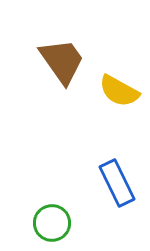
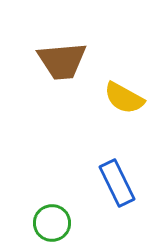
brown trapezoid: rotated 120 degrees clockwise
yellow semicircle: moved 5 px right, 7 px down
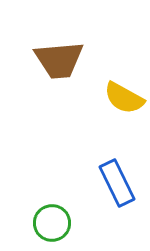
brown trapezoid: moved 3 px left, 1 px up
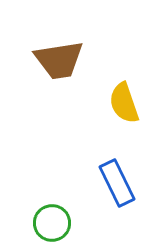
brown trapezoid: rotated 4 degrees counterclockwise
yellow semicircle: moved 5 px down; rotated 42 degrees clockwise
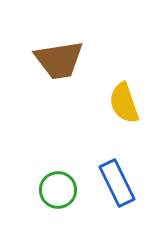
green circle: moved 6 px right, 33 px up
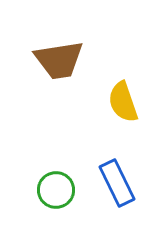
yellow semicircle: moved 1 px left, 1 px up
green circle: moved 2 px left
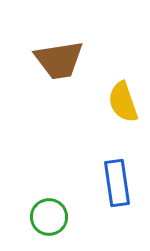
blue rectangle: rotated 18 degrees clockwise
green circle: moved 7 px left, 27 px down
